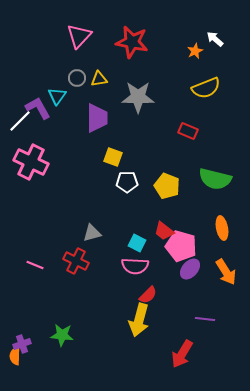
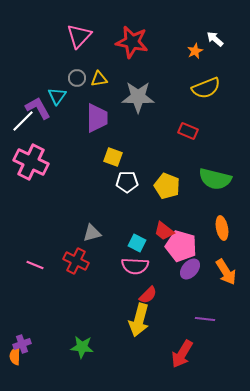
white line: moved 3 px right
green star: moved 20 px right, 12 px down
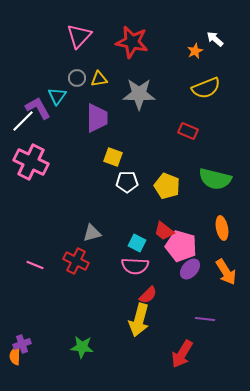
gray star: moved 1 px right, 3 px up
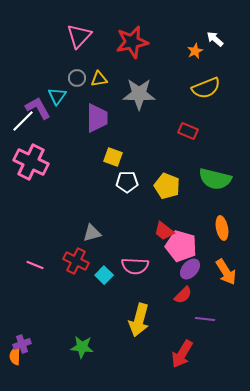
red star: rotated 24 degrees counterclockwise
cyan square: moved 33 px left, 32 px down; rotated 18 degrees clockwise
red semicircle: moved 35 px right
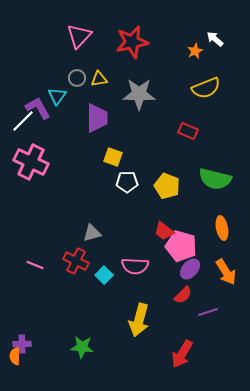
purple line: moved 3 px right, 7 px up; rotated 24 degrees counterclockwise
purple cross: rotated 18 degrees clockwise
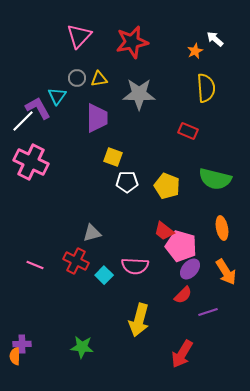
yellow semicircle: rotated 72 degrees counterclockwise
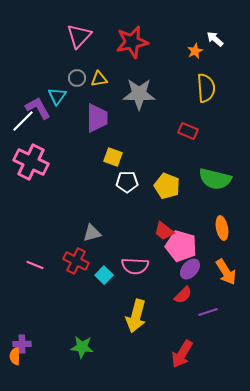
yellow arrow: moved 3 px left, 4 px up
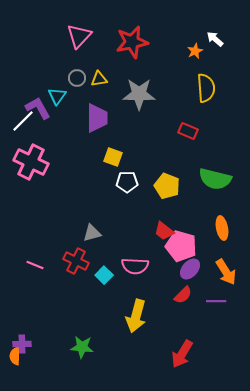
purple line: moved 8 px right, 11 px up; rotated 18 degrees clockwise
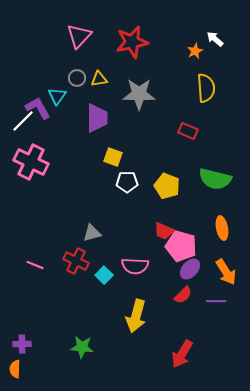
red trapezoid: rotated 15 degrees counterclockwise
orange semicircle: moved 13 px down
